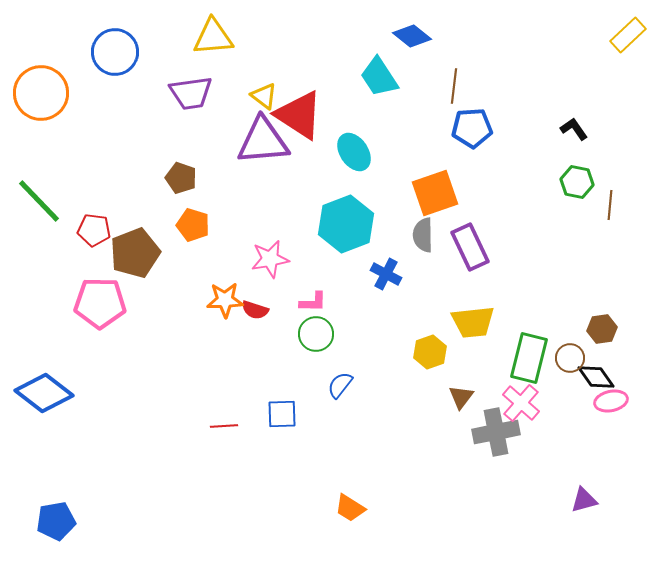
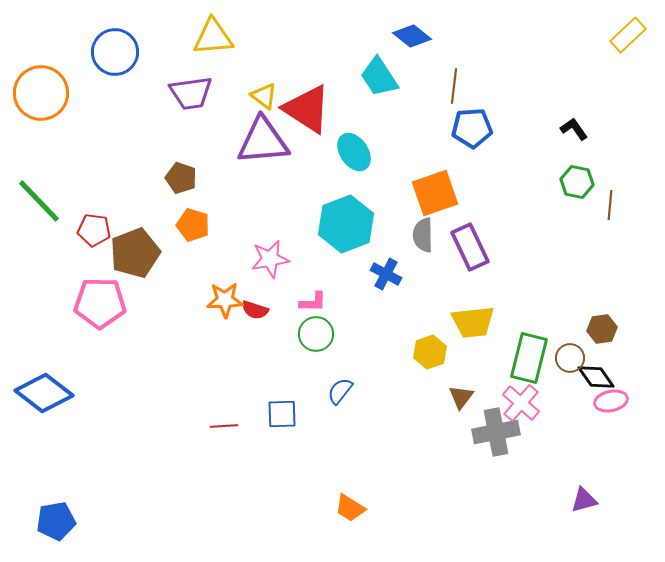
red triangle at (299, 115): moved 8 px right, 6 px up
blue semicircle at (340, 385): moved 6 px down
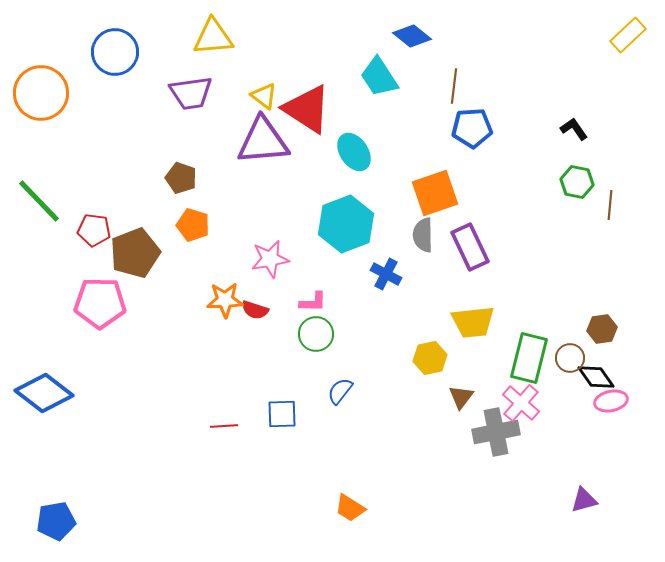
yellow hexagon at (430, 352): moved 6 px down; rotated 8 degrees clockwise
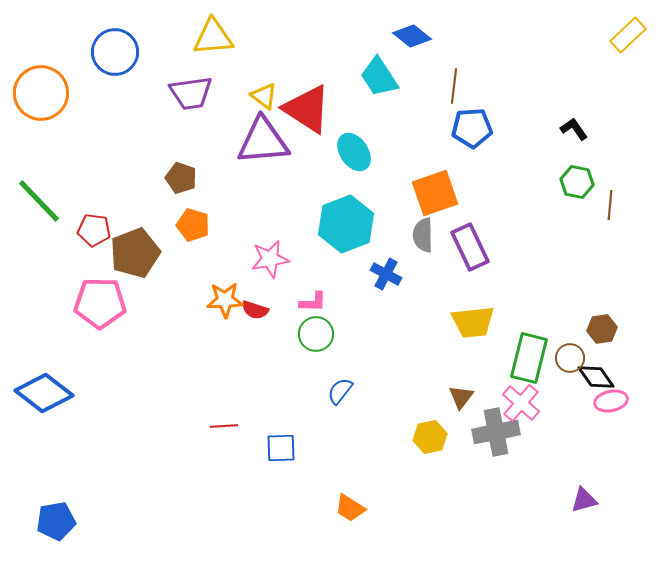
yellow hexagon at (430, 358): moved 79 px down
blue square at (282, 414): moved 1 px left, 34 px down
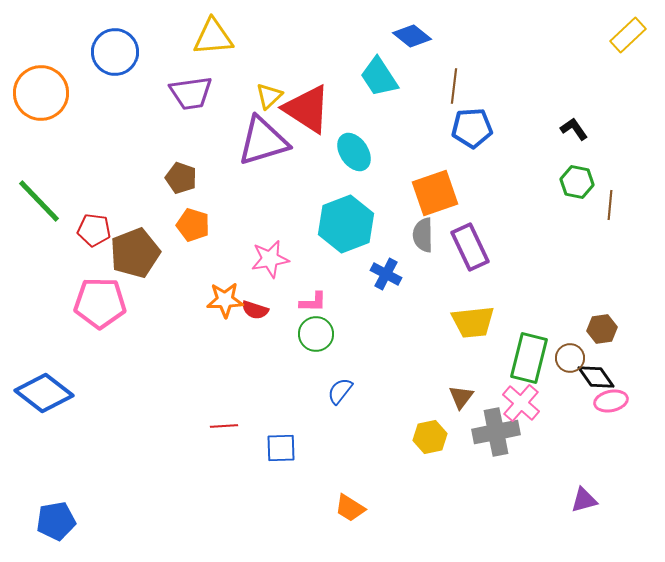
yellow triangle at (264, 96): moved 5 px right; rotated 40 degrees clockwise
purple triangle at (263, 141): rotated 12 degrees counterclockwise
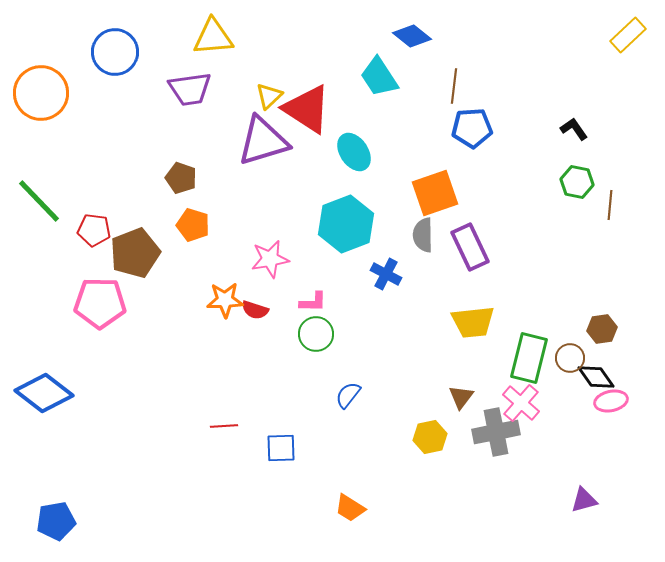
purple trapezoid at (191, 93): moved 1 px left, 4 px up
blue semicircle at (340, 391): moved 8 px right, 4 px down
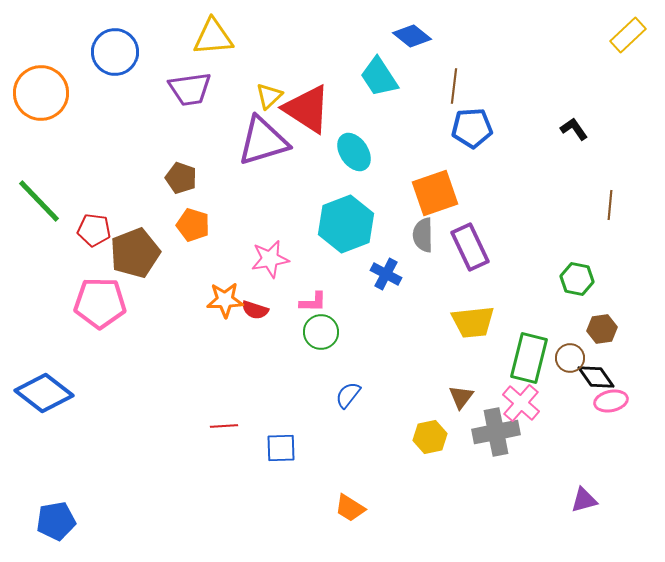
green hexagon at (577, 182): moved 97 px down
green circle at (316, 334): moved 5 px right, 2 px up
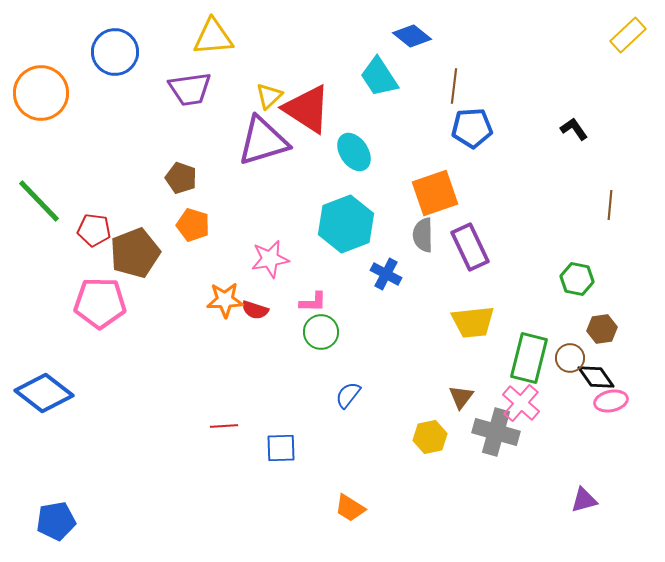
gray cross at (496, 432): rotated 27 degrees clockwise
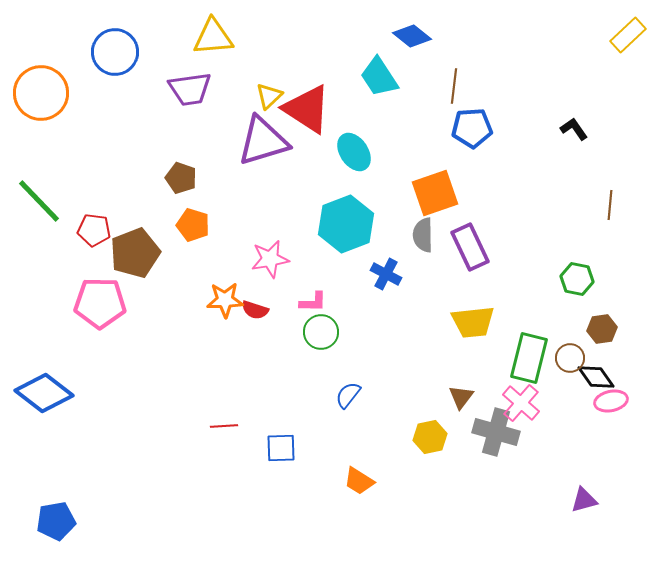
orange trapezoid at (350, 508): moved 9 px right, 27 px up
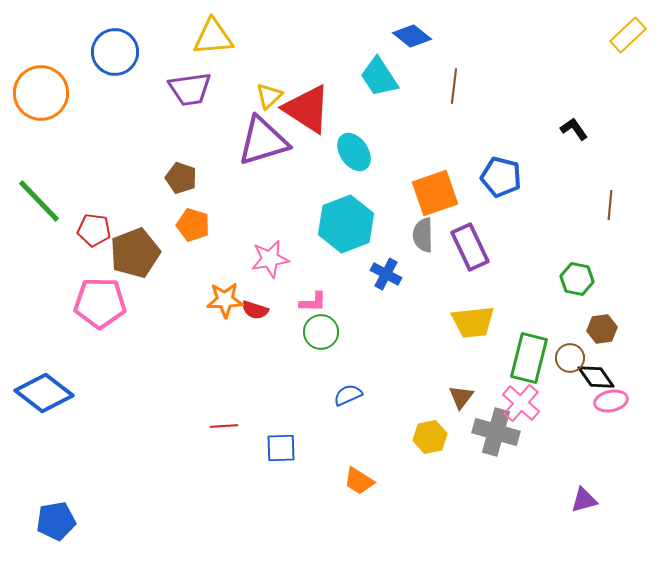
blue pentagon at (472, 128): moved 29 px right, 49 px down; rotated 18 degrees clockwise
blue semicircle at (348, 395): rotated 28 degrees clockwise
